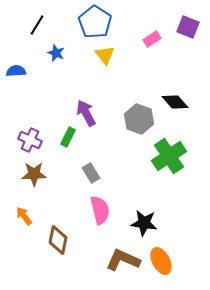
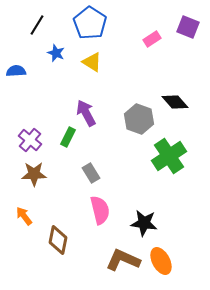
blue pentagon: moved 5 px left, 1 px down
yellow triangle: moved 13 px left, 7 px down; rotated 20 degrees counterclockwise
purple cross: rotated 15 degrees clockwise
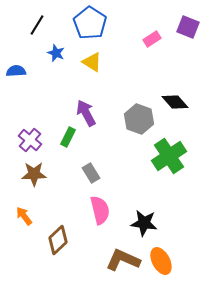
brown diamond: rotated 36 degrees clockwise
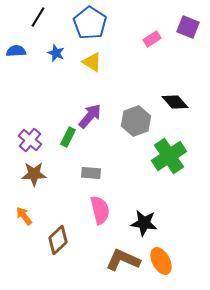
black line: moved 1 px right, 8 px up
blue semicircle: moved 20 px up
purple arrow: moved 4 px right, 3 px down; rotated 68 degrees clockwise
gray hexagon: moved 3 px left, 2 px down; rotated 20 degrees clockwise
gray rectangle: rotated 54 degrees counterclockwise
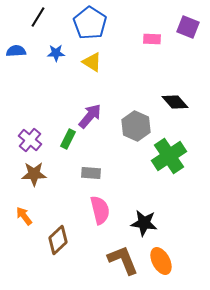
pink rectangle: rotated 36 degrees clockwise
blue star: rotated 24 degrees counterclockwise
gray hexagon: moved 5 px down; rotated 16 degrees counterclockwise
green rectangle: moved 2 px down
brown L-shape: rotated 44 degrees clockwise
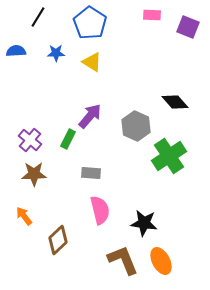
pink rectangle: moved 24 px up
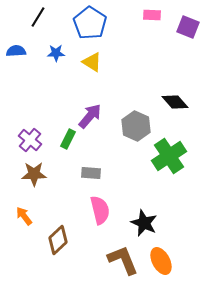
black star: rotated 16 degrees clockwise
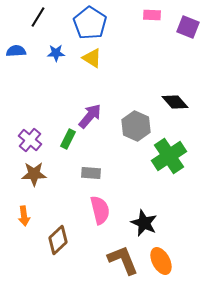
yellow triangle: moved 4 px up
orange arrow: rotated 150 degrees counterclockwise
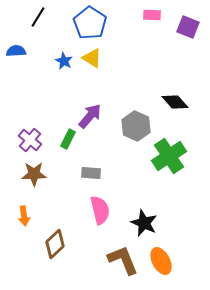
blue star: moved 8 px right, 8 px down; rotated 30 degrees clockwise
brown diamond: moved 3 px left, 4 px down
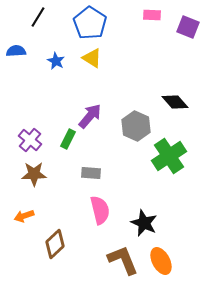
blue star: moved 8 px left
orange arrow: rotated 78 degrees clockwise
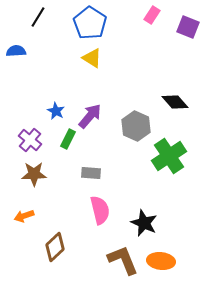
pink rectangle: rotated 60 degrees counterclockwise
blue star: moved 50 px down
brown diamond: moved 3 px down
orange ellipse: rotated 56 degrees counterclockwise
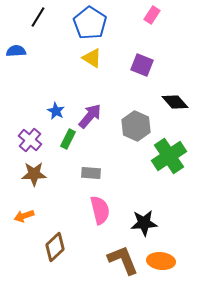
purple square: moved 46 px left, 38 px down
black star: rotated 28 degrees counterclockwise
